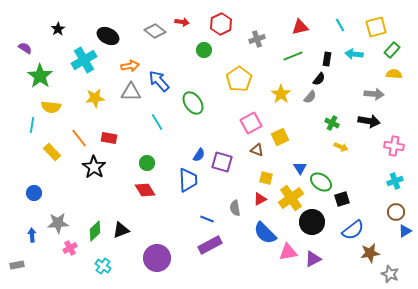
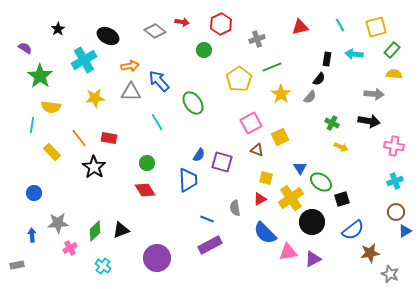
green line at (293, 56): moved 21 px left, 11 px down
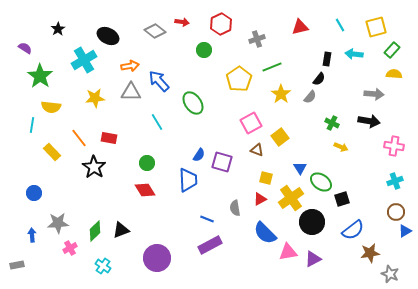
yellow square at (280, 137): rotated 12 degrees counterclockwise
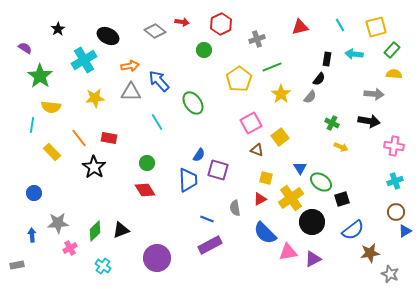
purple square at (222, 162): moved 4 px left, 8 px down
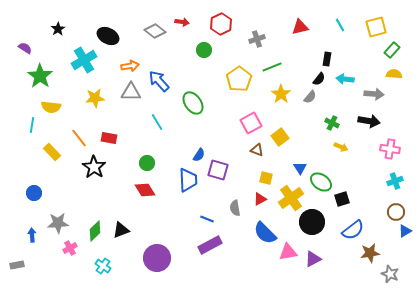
cyan arrow at (354, 54): moved 9 px left, 25 px down
pink cross at (394, 146): moved 4 px left, 3 px down
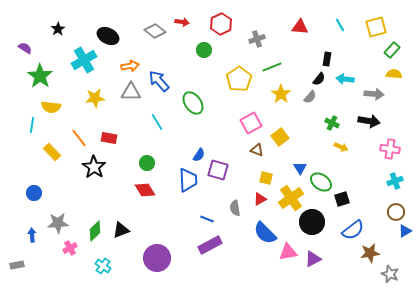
red triangle at (300, 27): rotated 18 degrees clockwise
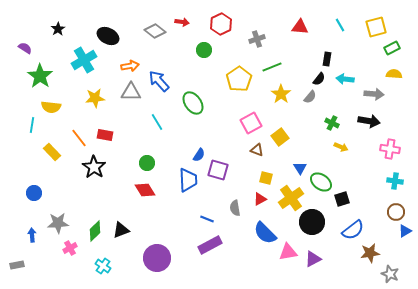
green rectangle at (392, 50): moved 2 px up; rotated 21 degrees clockwise
red rectangle at (109, 138): moved 4 px left, 3 px up
cyan cross at (395, 181): rotated 28 degrees clockwise
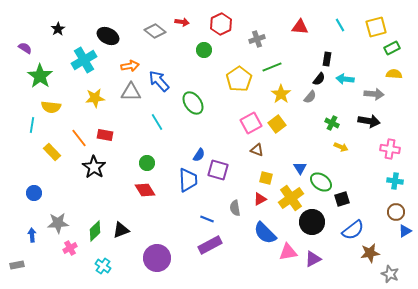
yellow square at (280, 137): moved 3 px left, 13 px up
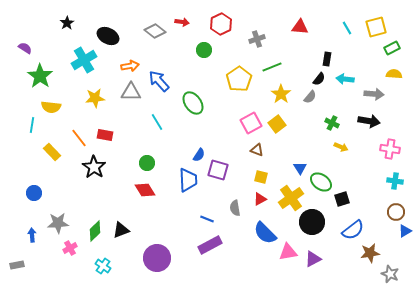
cyan line at (340, 25): moved 7 px right, 3 px down
black star at (58, 29): moved 9 px right, 6 px up
yellow square at (266, 178): moved 5 px left, 1 px up
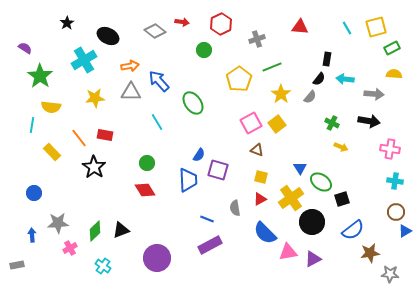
gray star at (390, 274): rotated 18 degrees counterclockwise
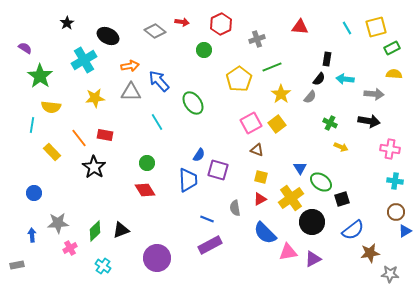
green cross at (332, 123): moved 2 px left
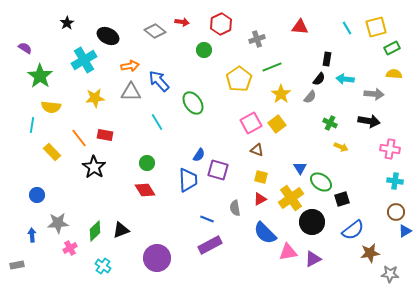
blue circle at (34, 193): moved 3 px right, 2 px down
